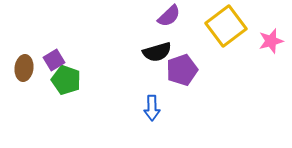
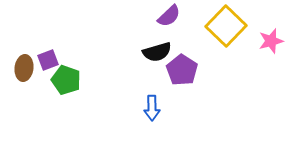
yellow square: rotated 9 degrees counterclockwise
purple square: moved 6 px left; rotated 10 degrees clockwise
purple pentagon: rotated 20 degrees counterclockwise
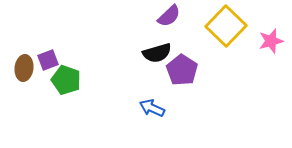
black semicircle: moved 1 px down
blue arrow: rotated 115 degrees clockwise
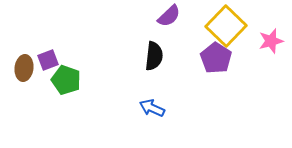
black semicircle: moved 3 px left, 3 px down; rotated 68 degrees counterclockwise
purple pentagon: moved 34 px right, 12 px up
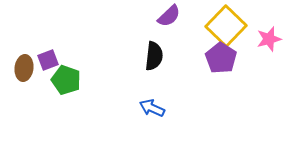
pink star: moved 2 px left, 2 px up
purple pentagon: moved 5 px right
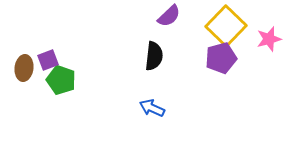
purple pentagon: rotated 24 degrees clockwise
green pentagon: moved 5 px left
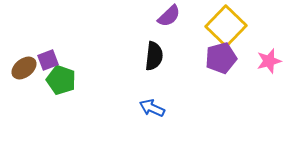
pink star: moved 22 px down
brown ellipse: rotated 45 degrees clockwise
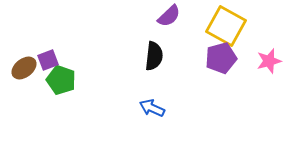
yellow square: rotated 15 degrees counterclockwise
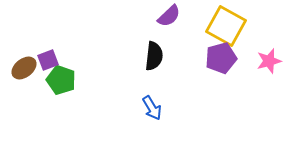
blue arrow: rotated 145 degrees counterclockwise
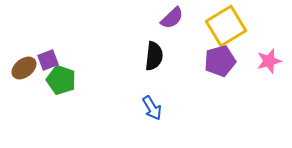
purple semicircle: moved 3 px right, 2 px down
yellow square: rotated 30 degrees clockwise
purple pentagon: moved 1 px left, 3 px down
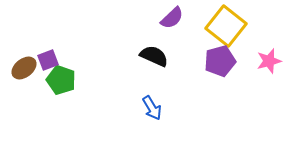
yellow square: rotated 21 degrees counterclockwise
black semicircle: rotated 72 degrees counterclockwise
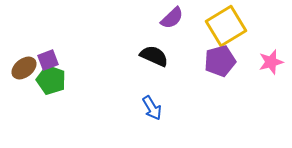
yellow square: rotated 21 degrees clockwise
pink star: moved 2 px right, 1 px down
green pentagon: moved 10 px left
